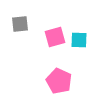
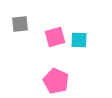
pink pentagon: moved 3 px left
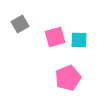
gray square: rotated 24 degrees counterclockwise
pink pentagon: moved 12 px right, 3 px up; rotated 25 degrees clockwise
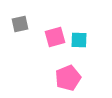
gray square: rotated 18 degrees clockwise
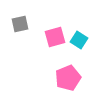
cyan square: rotated 30 degrees clockwise
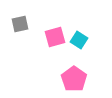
pink pentagon: moved 6 px right, 1 px down; rotated 15 degrees counterclockwise
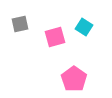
cyan square: moved 5 px right, 13 px up
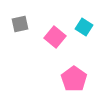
pink square: rotated 35 degrees counterclockwise
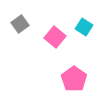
gray square: rotated 24 degrees counterclockwise
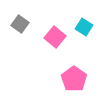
gray square: rotated 18 degrees counterclockwise
